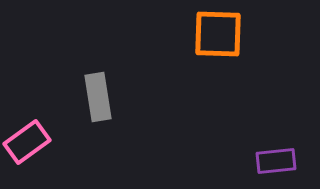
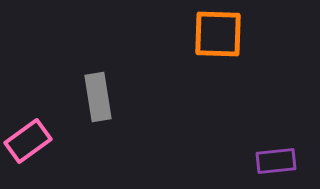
pink rectangle: moved 1 px right, 1 px up
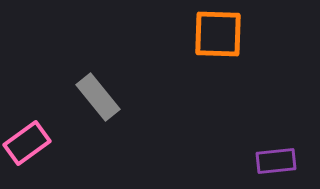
gray rectangle: rotated 30 degrees counterclockwise
pink rectangle: moved 1 px left, 2 px down
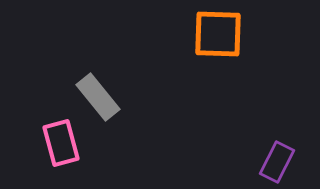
pink rectangle: moved 34 px right; rotated 69 degrees counterclockwise
purple rectangle: moved 1 px right, 1 px down; rotated 57 degrees counterclockwise
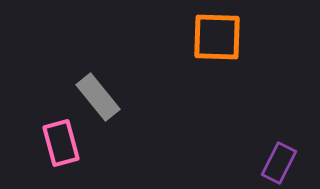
orange square: moved 1 px left, 3 px down
purple rectangle: moved 2 px right, 1 px down
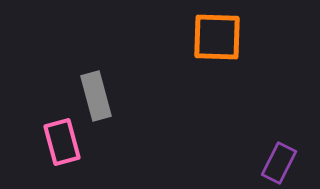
gray rectangle: moved 2 px left, 1 px up; rotated 24 degrees clockwise
pink rectangle: moved 1 px right, 1 px up
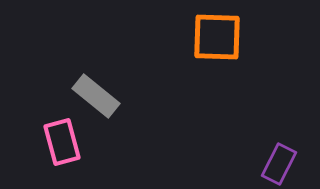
gray rectangle: rotated 36 degrees counterclockwise
purple rectangle: moved 1 px down
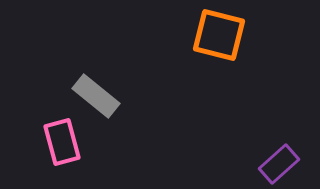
orange square: moved 2 px right, 2 px up; rotated 12 degrees clockwise
purple rectangle: rotated 21 degrees clockwise
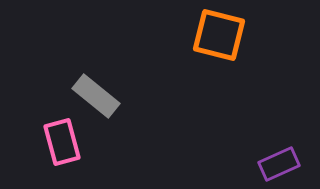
purple rectangle: rotated 18 degrees clockwise
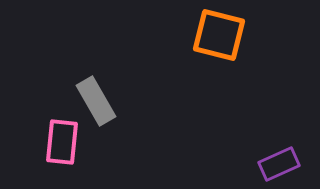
gray rectangle: moved 5 px down; rotated 21 degrees clockwise
pink rectangle: rotated 21 degrees clockwise
